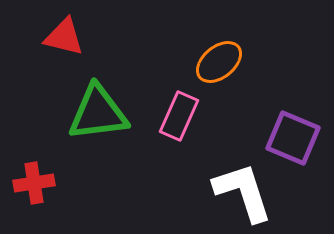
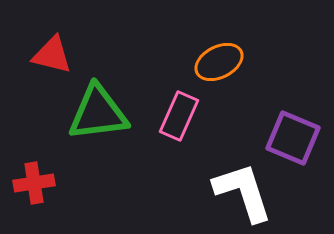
red triangle: moved 12 px left, 18 px down
orange ellipse: rotated 12 degrees clockwise
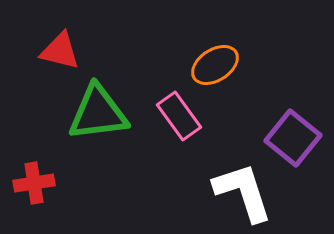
red triangle: moved 8 px right, 4 px up
orange ellipse: moved 4 px left, 3 px down; rotated 6 degrees counterclockwise
pink rectangle: rotated 60 degrees counterclockwise
purple square: rotated 16 degrees clockwise
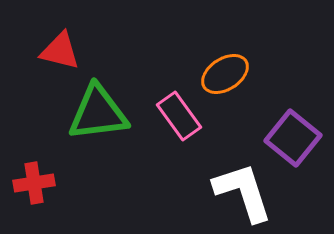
orange ellipse: moved 10 px right, 9 px down
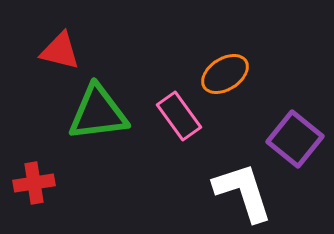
purple square: moved 2 px right, 1 px down
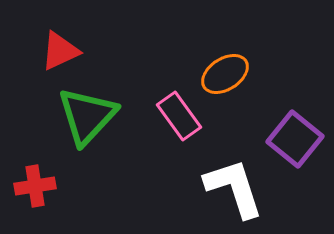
red triangle: rotated 39 degrees counterclockwise
green triangle: moved 11 px left, 3 px down; rotated 40 degrees counterclockwise
red cross: moved 1 px right, 3 px down
white L-shape: moved 9 px left, 4 px up
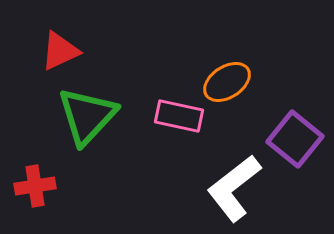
orange ellipse: moved 2 px right, 8 px down
pink rectangle: rotated 42 degrees counterclockwise
white L-shape: rotated 110 degrees counterclockwise
